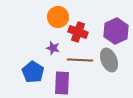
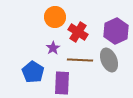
orange circle: moved 3 px left
red cross: rotated 12 degrees clockwise
purple star: rotated 24 degrees clockwise
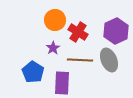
orange circle: moved 3 px down
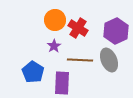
red cross: moved 4 px up
purple star: moved 1 px right, 2 px up
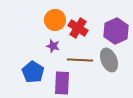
purple star: moved 1 px left; rotated 24 degrees counterclockwise
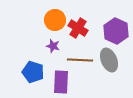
purple hexagon: rotated 10 degrees counterclockwise
blue pentagon: rotated 15 degrees counterclockwise
purple rectangle: moved 1 px left, 1 px up
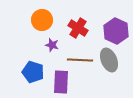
orange circle: moved 13 px left
purple star: moved 1 px left, 1 px up
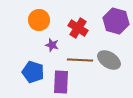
orange circle: moved 3 px left
purple hexagon: moved 10 px up; rotated 10 degrees counterclockwise
gray ellipse: rotated 35 degrees counterclockwise
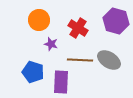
purple star: moved 1 px left, 1 px up
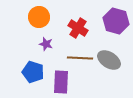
orange circle: moved 3 px up
purple star: moved 5 px left
brown line: moved 2 px up
